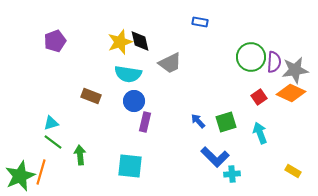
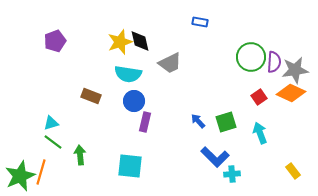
yellow rectangle: rotated 21 degrees clockwise
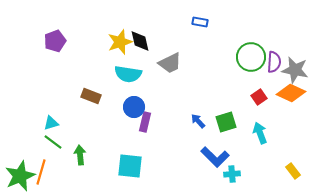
gray star: rotated 20 degrees clockwise
blue circle: moved 6 px down
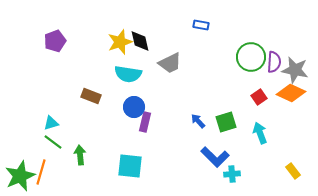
blue rectangle: moved 1 px right, 3 px down
